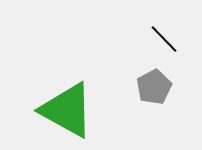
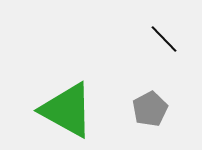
gray pentagon: moved 4 px left, 22 px down
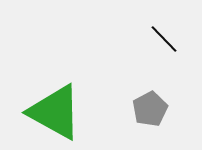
green triangle: moved 12 px left, 2 px down
